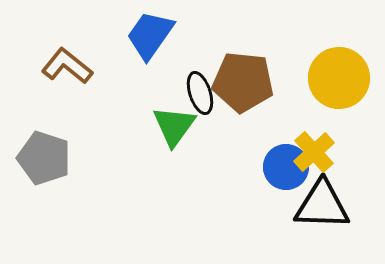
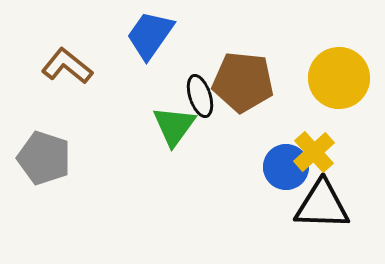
black ellipse: moved 3 px down
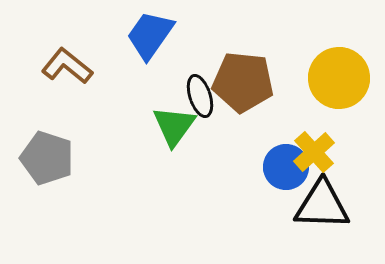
gray pentagon: moved 3 px right
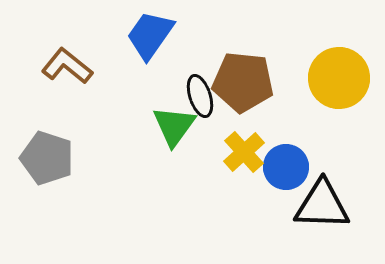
yellow cross: moved 70 px left
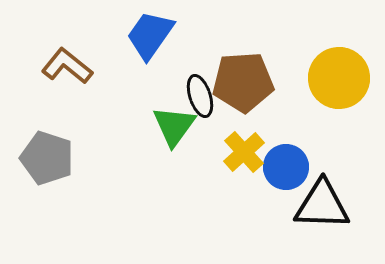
brown pentagon: rotated 10 degrees counterclockwise
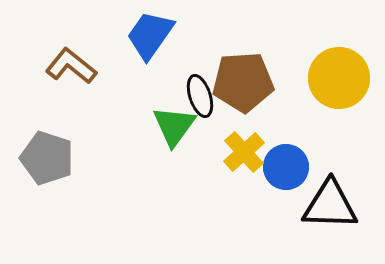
brown L-shape: moved 4 px right
black triangle: moved 8 px right
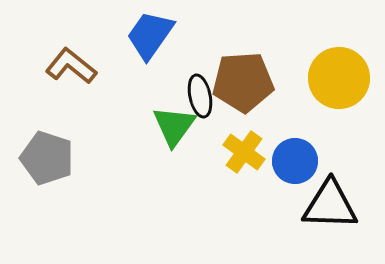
black ellipse: rotated 6 degrees clockwise
yellow cross: rotated 12 degrees counterclockwise
blue circle: moved 9 px right, 6 px up
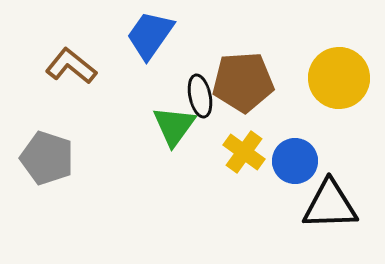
black triangle: rotated 4 degrees counterclockwise
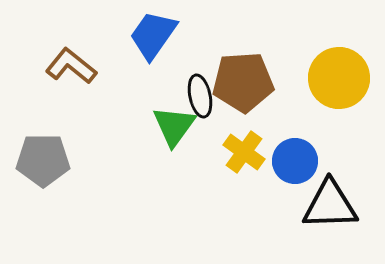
blue trapezoid: moved 3 px right
gray pentagon: moved 4 px left, 2 px down; rotated 18 degrees counterclockwise
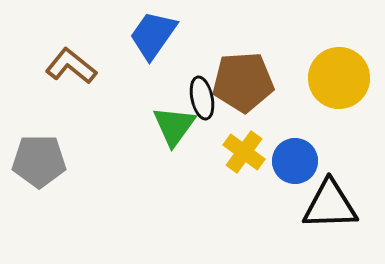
black ellipse: moved 2 px right, 2 px down
gray pentagon: moved 4 px left, 1 px down
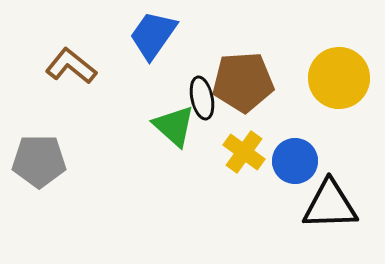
green triangle: rotated 24 degrees counterclockwise
